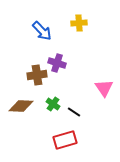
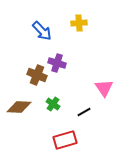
brown cross: rotated 30 degrees clockwise
brown diamond: moved 2 px left, 1 px down
black line: moved 10 px right; rotated 64 degrees counterclockwise
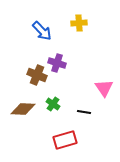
brown diamond: moved 4 px right, 2 px down
black line: rotated 40 degrees clockwise
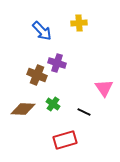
black line: rotated 16 degrees clockwise
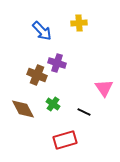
brown diamond: rotated 60 degrees clockwise
